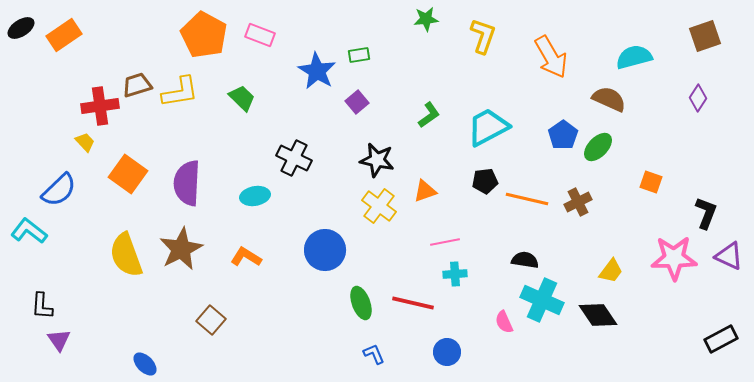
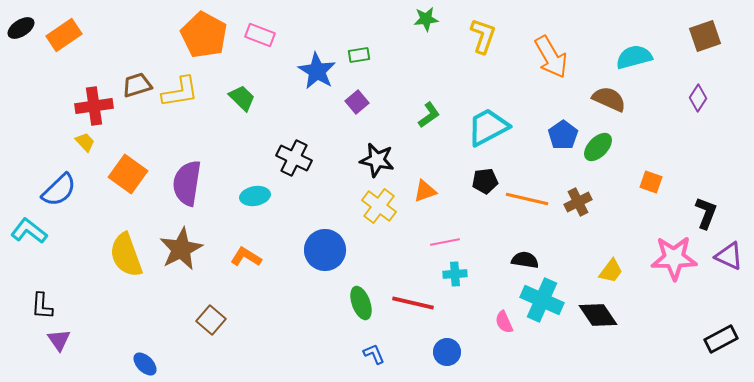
red cross at (100, 106): moved 6 px left
purple semicircle at (187, 183): rotated 6 degrees clockwise
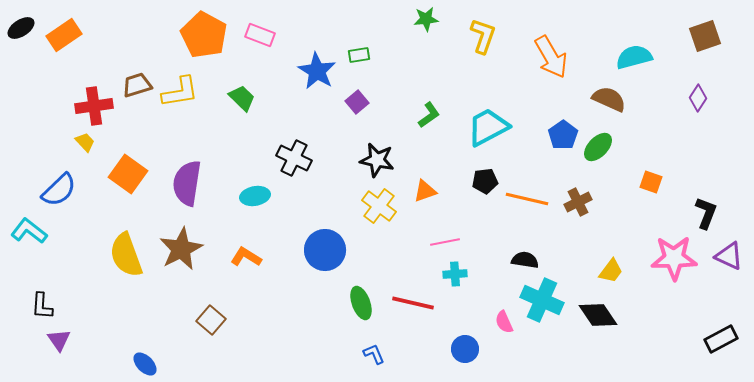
blue circle at (447, 352): moved 18 px right, 3 px up
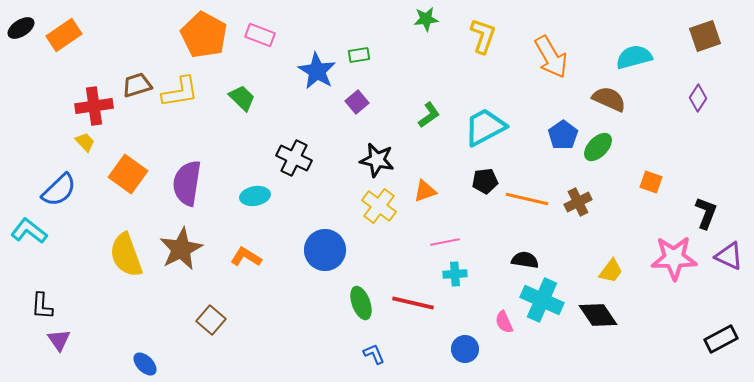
cyan trapezoid at (488, 127): moved 3 px left
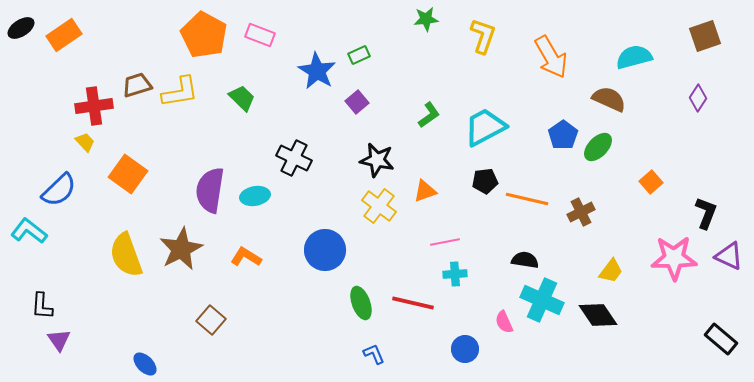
green rectangle at (359, 55): rotated 15 degrees counterclockwise
orange square at (651, 182): rotated 30 degrees clockwise
purple semicircle at (187, 183): moved 23 px right, 7 px down
brown cross at (578, 202): moved 3 px right, 10 px down
black rectangle at (721, 339): rotated 68 degrees clockwise
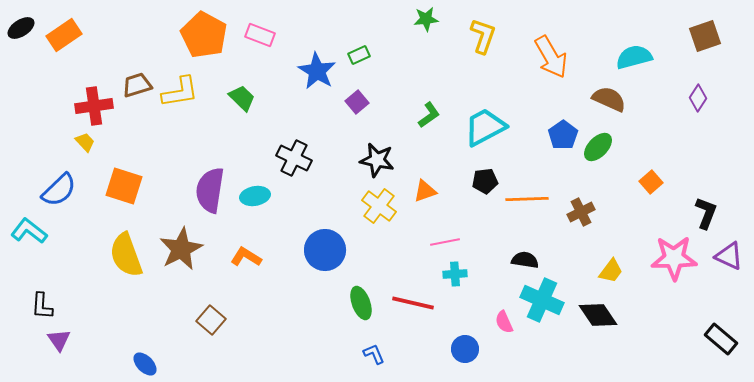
orange square at (128, 174): moved 4 px left, 12 px down; rotated 18 degrees counterclockwise
orange line at (527, 199): rotated 15 degrees counterclockwise
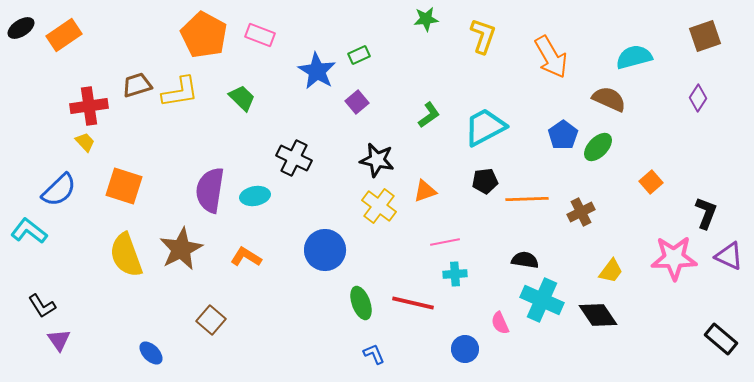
red cross at (94, 106): moved 5 px left
black L-shape at (42, 306): rotated 36 degrees counterclockwise
pink semicircle at (504, 322): moved 4 px left, 1 px down
blue ellipse at (145, 364): moved 6 px right, 11 px up
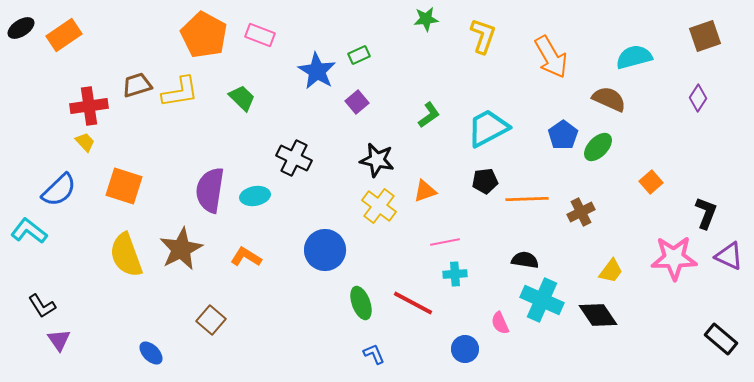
cyan trapezoid at (485, 127): moved 3 px right, 1 px down
red line at (413, 303): rotated 15 degrees clockwise
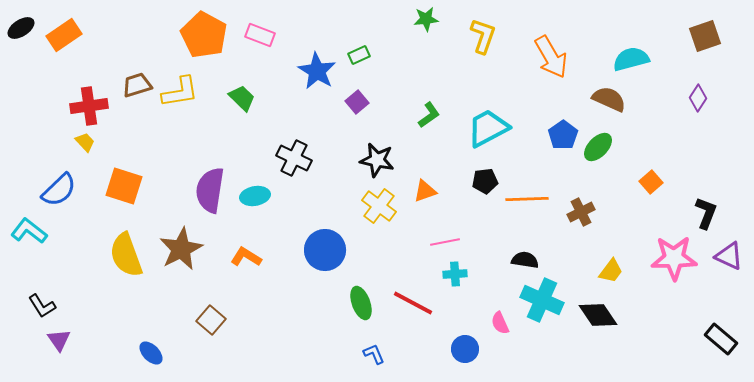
cyan semicircle at (634, 57): moved 3 px left, 2 px down
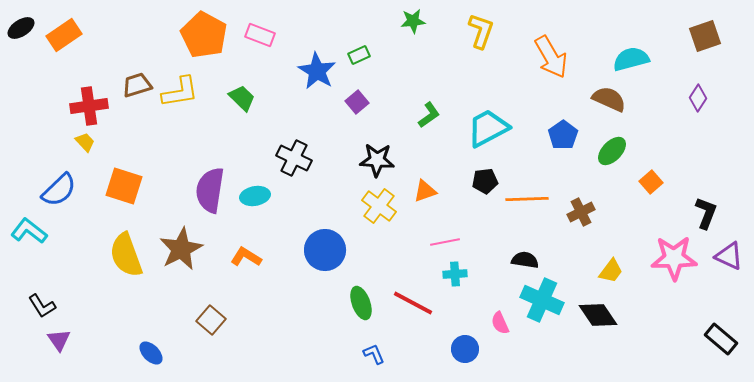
green star at (426, 19): moved 13 px left, 2 px down
yellow L-shape at (483, 36): moved 2 px left, 5 px up
green ellipse at (598, 147): moved 14 px right, 4 px down
black star at (377, 160): rotated 8 degrees counterclockwise
